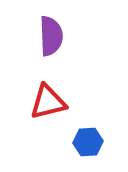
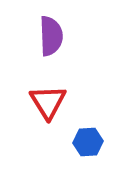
red triangle: rotated 48 degrees counterclockwise
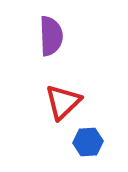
red triangle: moved 15 px right; rotated 18 degrees clockwise
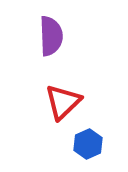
blue hexagon: moved 2 px down; rotated 20 degrees counterclockwise
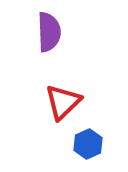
purple semicircle: moved 2 px left, 4 px up
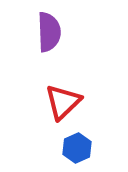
blue hexagon: moved 11 px left, 4 px down
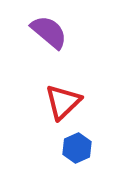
purple semicircle: rotated 48 degrees counterclockwise
